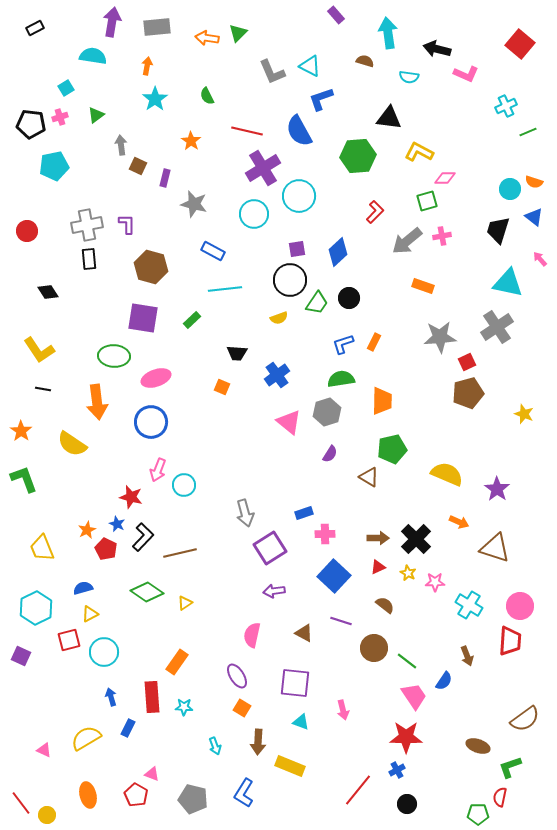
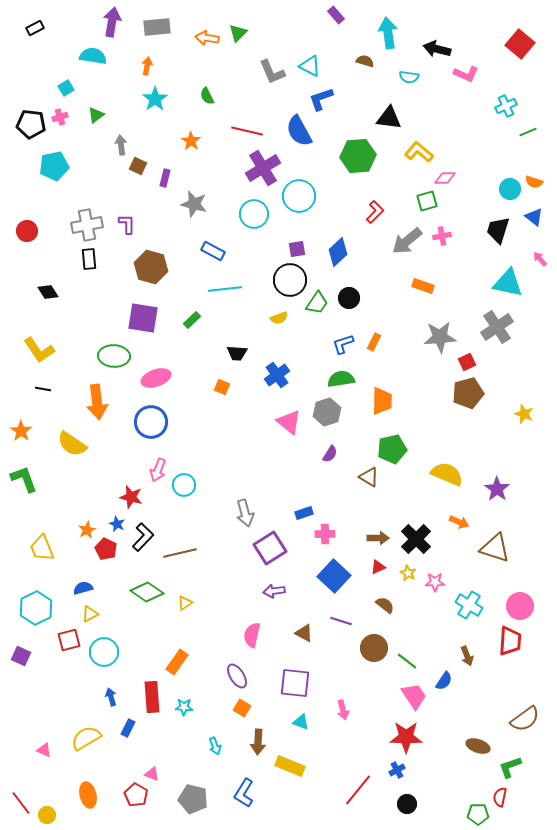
yellow L-shape at (419, 152): rotated 12 degrees clockwise
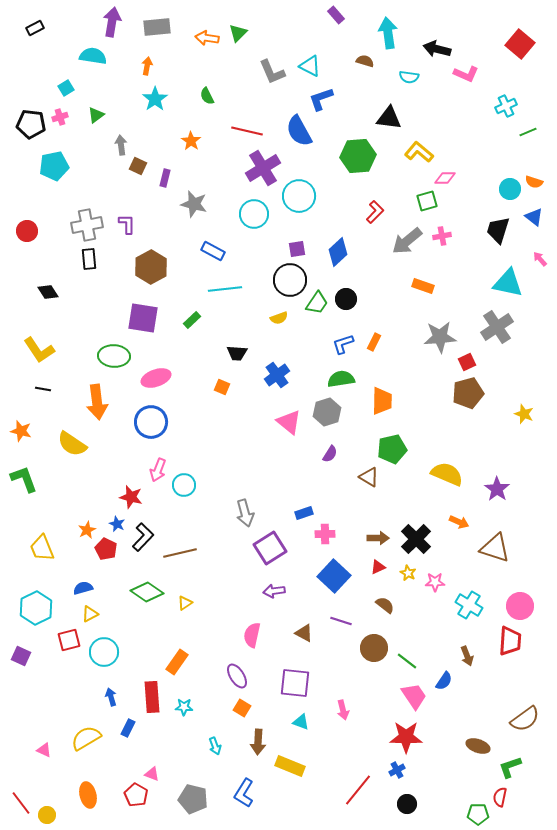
brown hexagon at (151, 267): rotated 16 degrees clockwise
black circle at (349, 298): moved 3 px left, 1 px down
orange star at (21, 431): rotated 20 degrees counterclockwise
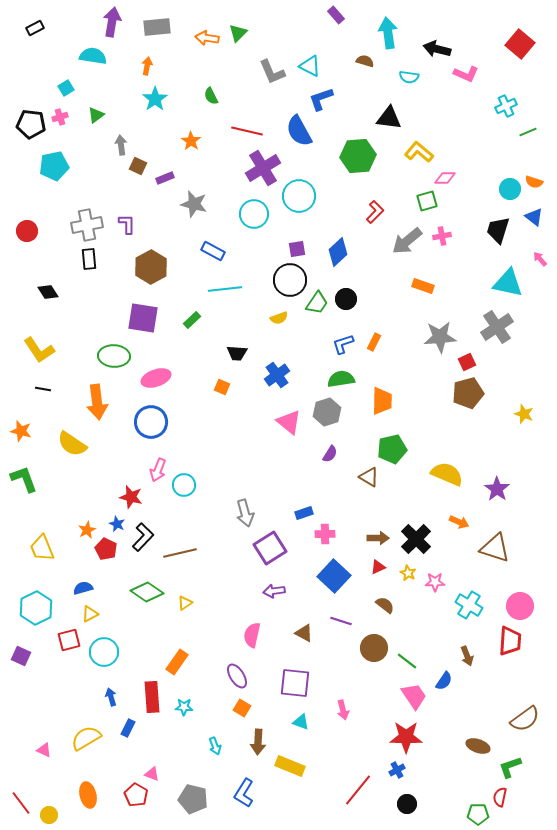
green semicircle at (207, 96): moved 4 px right
purple rectangle at (165, 178): rotated 54 degrees clockwise
yellow circle at (47, 815): moved 2 px right
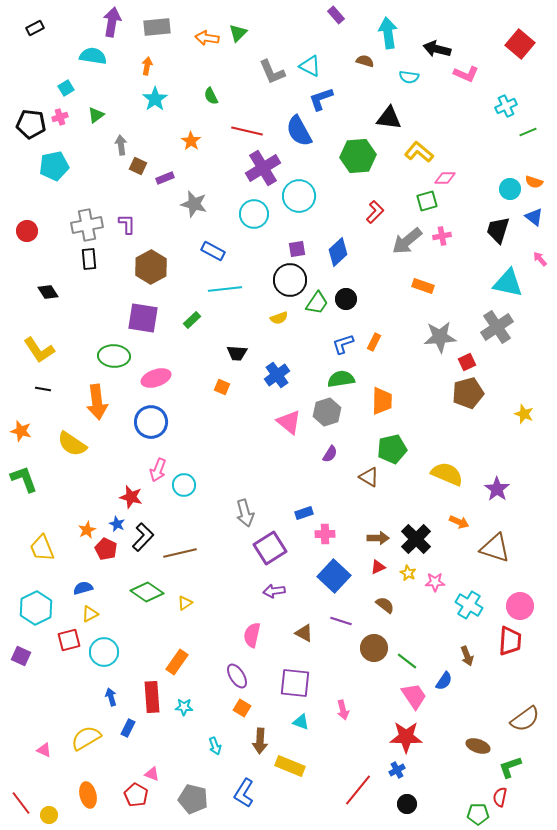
brown arrow at (258, 742): moved 2 px right, 1 px up
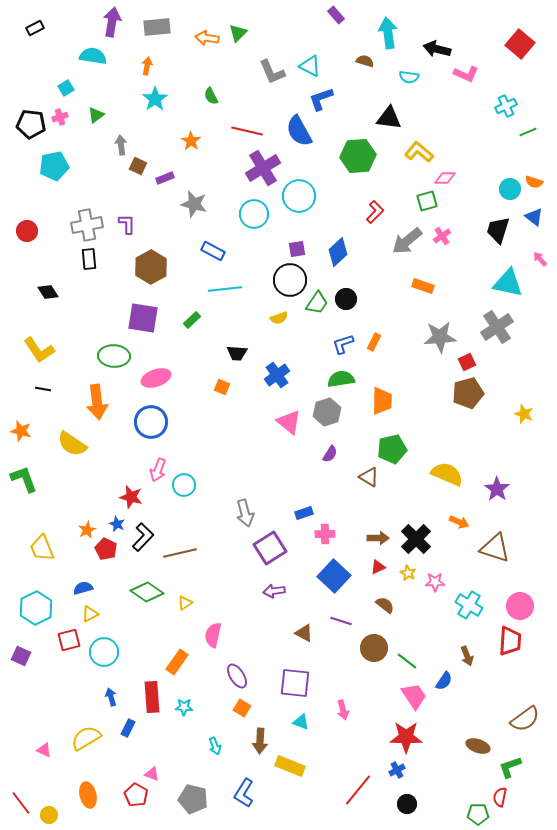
pink cross at (442, 236): rotated 24 degrees counterclockwise
pink semicircle at (252, 635): moved 39 px left
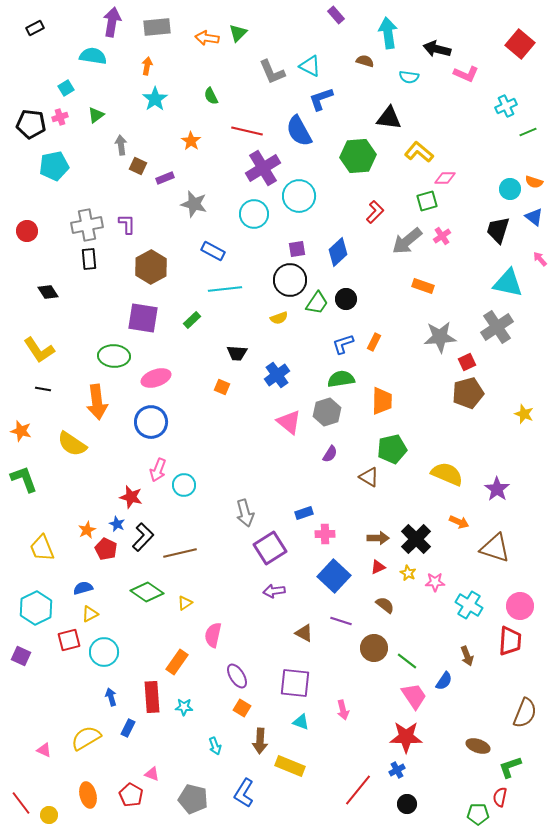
brown semicircle at (525, 719): moved 6 px up; rotated 32 degrees counterclockwise
red pentagon at (136, 795): moved 5 px left
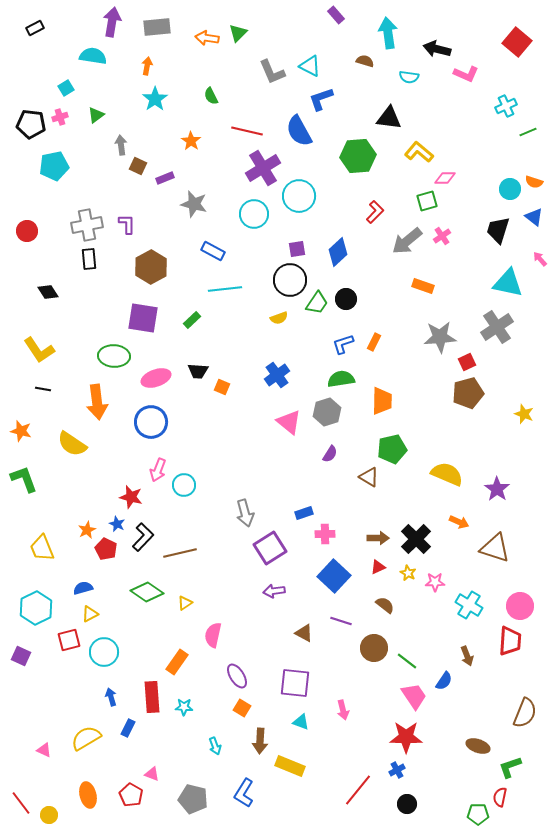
red square at (520, 44): moved 3 px left, 2 px up
black trapezoid at (237, 353): moved 39 px left, 18 px down
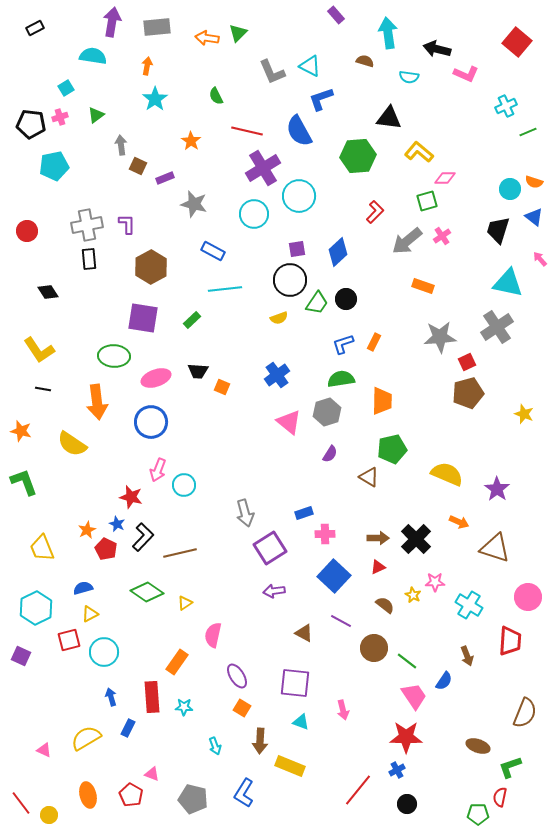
green semicircle at (211, 96): moved 5 px right
green L-shape at (24, 479): moved 3 px down
yellow star at (408, 573): moved 5 px right, 22 px down
pink circle at (520, 606): moved 8 px right, 9 px up
purple line at (341, 621): rotated 10 degrees clockwise
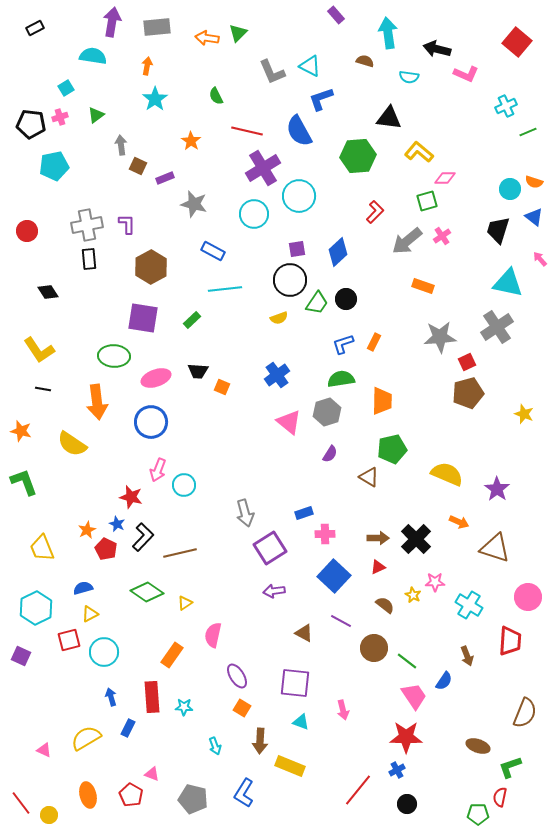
orange rectangle at (177, 662): moved 5 px left, 7 px up
